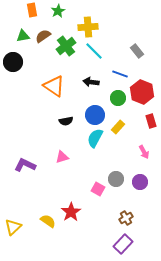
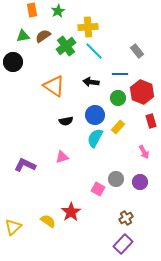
blue line: rotated 21 degrees counterclockwise
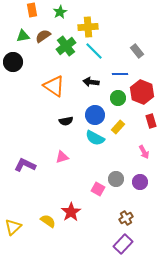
green star: moved 2 px right, 1 px down
cyan semicircle: rotated 90 degrees counterclockwise
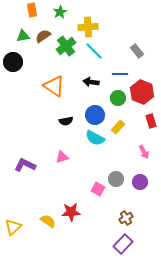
red star: rotated 30 degrees clockwise
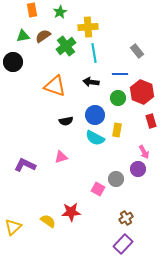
cyan line: moved 2 px down; rotated 36 degrees clockwise
orange triangle: moved 1 px right; rotated 15 degrees counterclockwise
yellow rectangle: moved 1 px left, 3 px down; rotated 32 degrees counterclockwise
pink triangle: moved 1 px left
purple circle: moved 2 px left, 13 px up
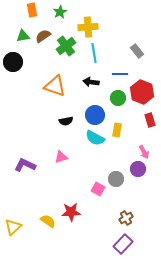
red rectangle: moved 1 px left, 1 px up
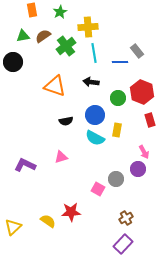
blue line: moved 12 px up
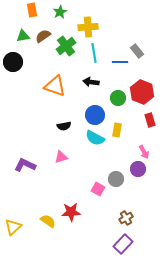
black semicircle: moved 2 px left, 5 px down
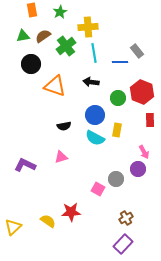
black circle: moved 18 px right, 2 px down
red rectangle: rotated 16 degrees clockwise
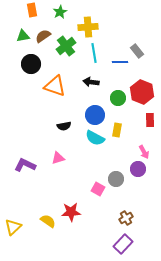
pink triangle: moved 3 px left, 1 px down
